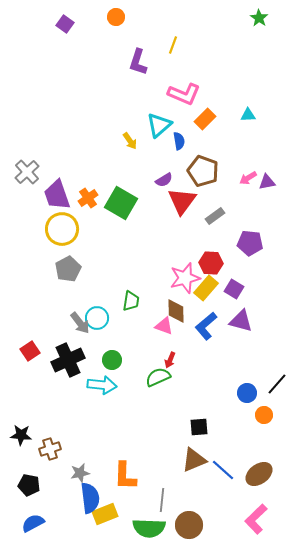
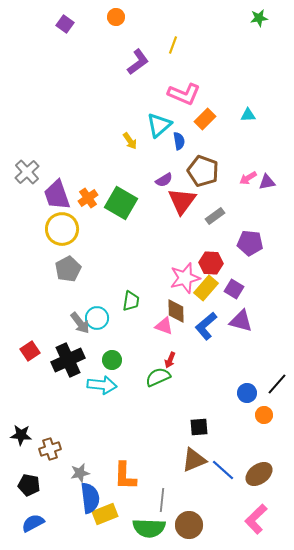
green star at (259, 18): rotated 30 degrees clockwise
purple L-shape at (138, 62): rotated 144 degrees counterclockwise
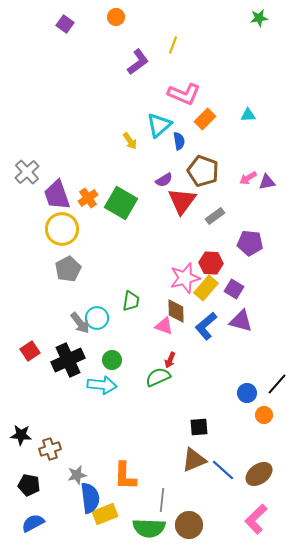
gray star at (80, 473): moved 3 px left, 2 px down
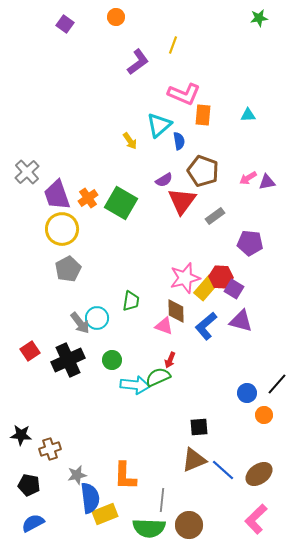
orange rectangle at (205, 119): moved 2 px left, 4 px up; rotated 40 degrees counterclockwise
red hexagon at (211, 263): moved 10 px right, 14 px down
cyan arrow at (102, 385): moved 33 px right
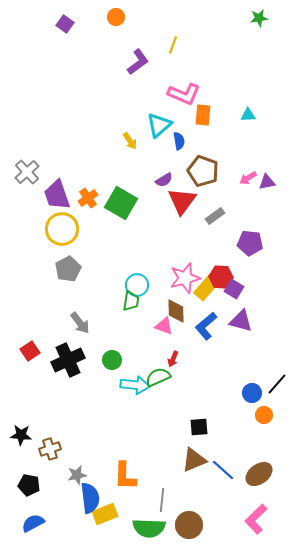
cyan circle at (97, 318): moved 40 px right, 33 px up
red arrow at (170, 360): moved 3 px right, 1 px up
blue circle at (247, 393): moved 5 px right
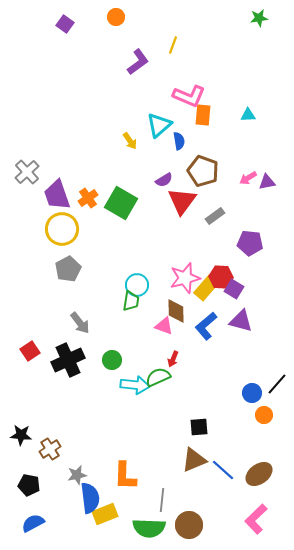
pink L-shape at (184, 94): moved 5 px right, 2 px down
brown cross at (50, 449): rotated 15 degrees counterclockwise
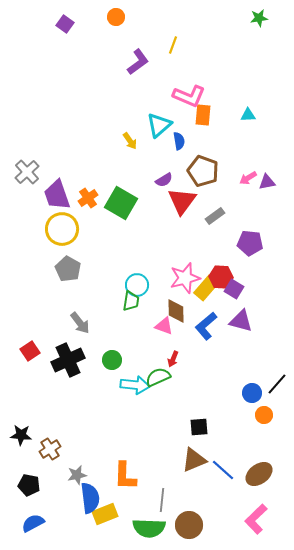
gray pentagon at (68, 269): rotated 15 degrees counterclockwise
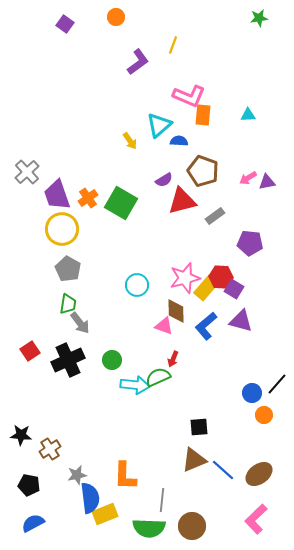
blue semicircle at (179, 141): rotated 78 degrees counterclockwise
red triangle at (182, 201): rotated 40 degrees clockwise
green trapezoid at (131, 301): moved 63 px left, 3 px down
brown circle at (189, 525): moved 3 px right, 1 px down
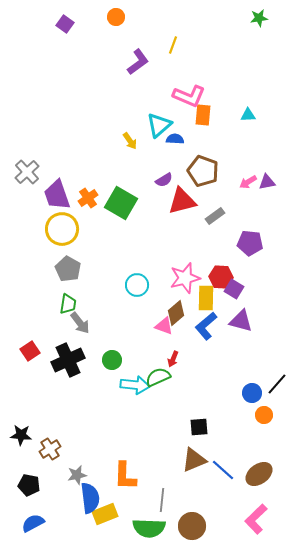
blue semicircle at (179, 141): moved 4 px left, 2 px up
pink arrow at (248, 178): moved 4 px down
yellow rectangle at (206, 288): moved 10 px down; rotated 40 degrees counterclockwise
brown diamond at (176, 311): moved 2 px down; rotated 50 degrees clockwise
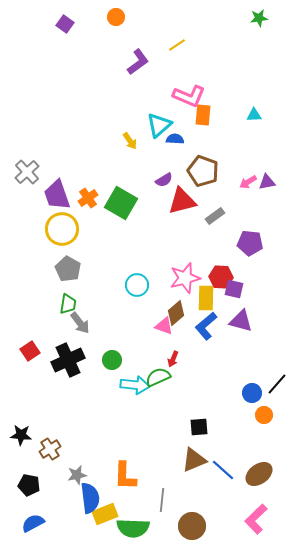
yellow line at (173, 45): moved 4 px right; rotated 36 degrees clockwise
cyan triangle at (248, 115): moved 6 px right
purple square at (234, 289): rotated 18 degrees counterclockwise
green semicircle at (149, 528): moved 16 px left
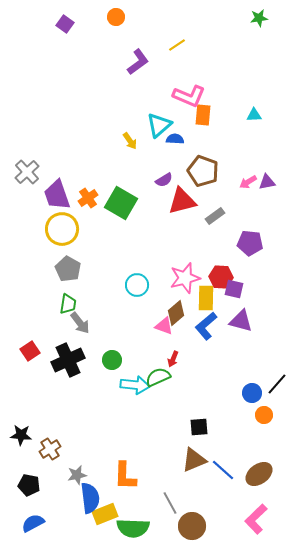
gray line at (162, 500): moved 8 px right, 3 px down; rotated 35 degrees counterclockwise
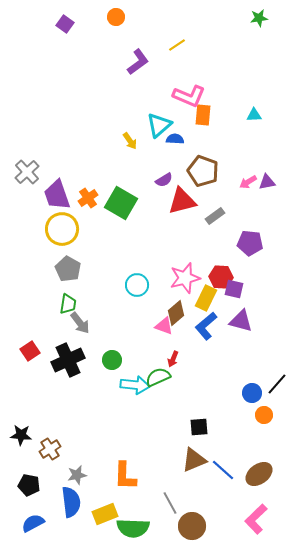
yellow rectangle at (206, 298): rotated 25 degrees clockwise
blue semicircle at (90, 498): moved 19 px left, 4 px down
